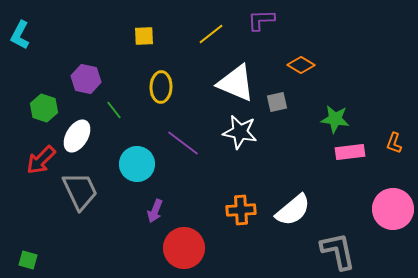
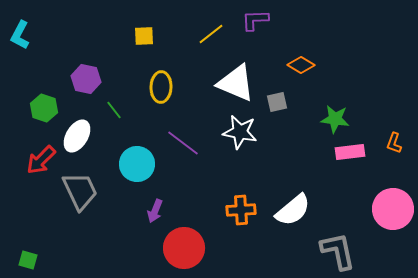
purple L-shape: moved 6 px left
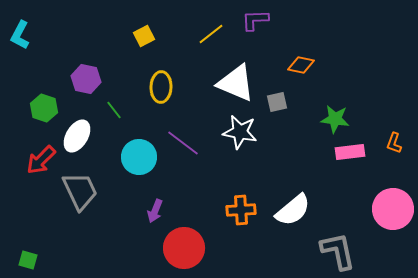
yellow square: rotated 25 degrees counterclockwise
orange diamond: rotated 20 degrees counterclockwise
cyan circle: moved 2 px right, 7 px up
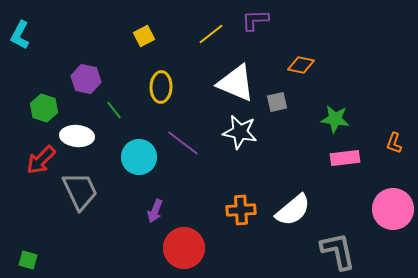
white ellipse: rotated 64 degrees clockwise
pink rectangle: moved 5 px left, 6 px down
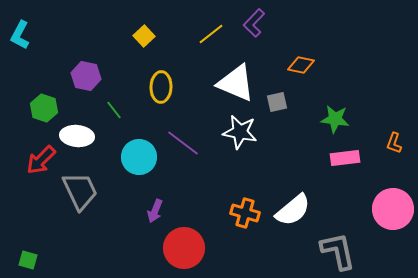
purple L-shape: moved 1 px left, 3 px down; rotated 44 degrees counterclockwise
yellow square: rotated 15 degrees counterclockwise
purple hexagon: moved 3 px up
orange cross: moved 4 px right, 3 px down; rotated 20 degrees clockwise
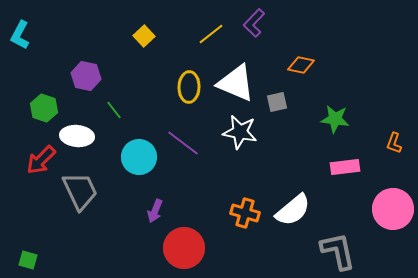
yellow ellipse: moved 28 px right
pink rectangle: moved 9 px down
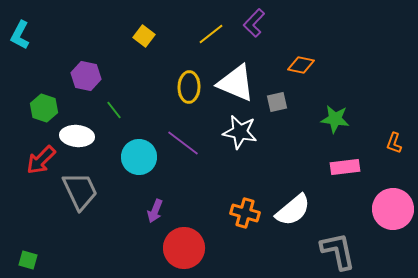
yellow square: rotated 10 degrees counterclockwise
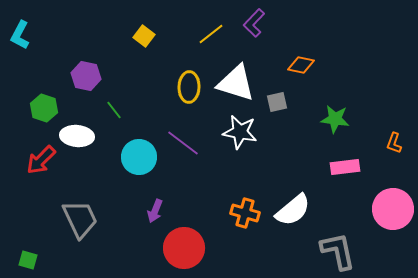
white triangle: rotated 6 degrees counterclockwise
gray trapezoid: moved 28 px down
